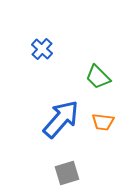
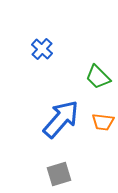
gray square: moved 8 px left, 1 px down
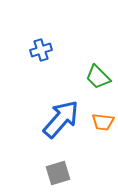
blue cross: moved 1 px left, 1 px down; rotated 30 degrees clockwise
gray square: moved 1 px left, 1 px up
